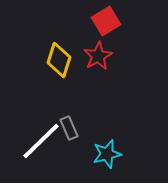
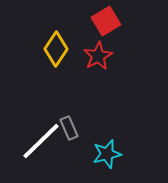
yellow diamond: moved 3 px left, 11 px up; rotated 16 degrees clockwise
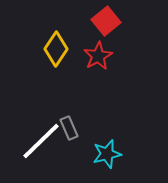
red square: rotated 8 degrees counterclockwise
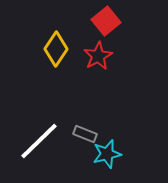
gray rectangle: moved 16 px right, 6 px down; rotated 45 degrees counterclockwise
white line: moved 2 px left
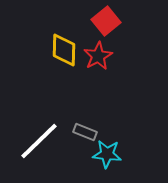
yellow diamond: moved 8 px right, 1 px down; rotated 32 degrees counterclockwise
gray rectangle: moved 2 px up
cyan star: rotated 20 degrees clockwise
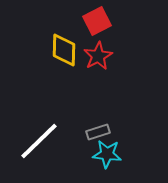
red square: moved 9 px left; rotated 12 degrees clockwise
gray rectangle: moved 13 px right; rotated 40 degrees counterclockwise
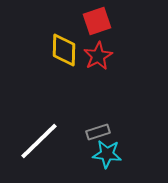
red square: rotated 8 degrees clockwise
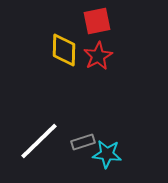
red square: rotated 8 degrees clockwise
gray rectangle: moved 15 px left, 10 px down
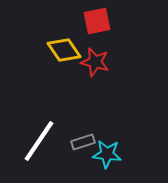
yellow diamond: rotated 36 degrees counterclockwise
red star: moved 3 px left, 6 px down; rotated 28 degrees counterclockwise
white line: rotated 12 degrees counterclockwise
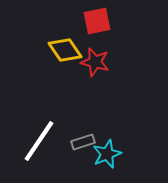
yellow diamond: moved 1 px right
cyan star: rotated 28 degrees counterclockwise
